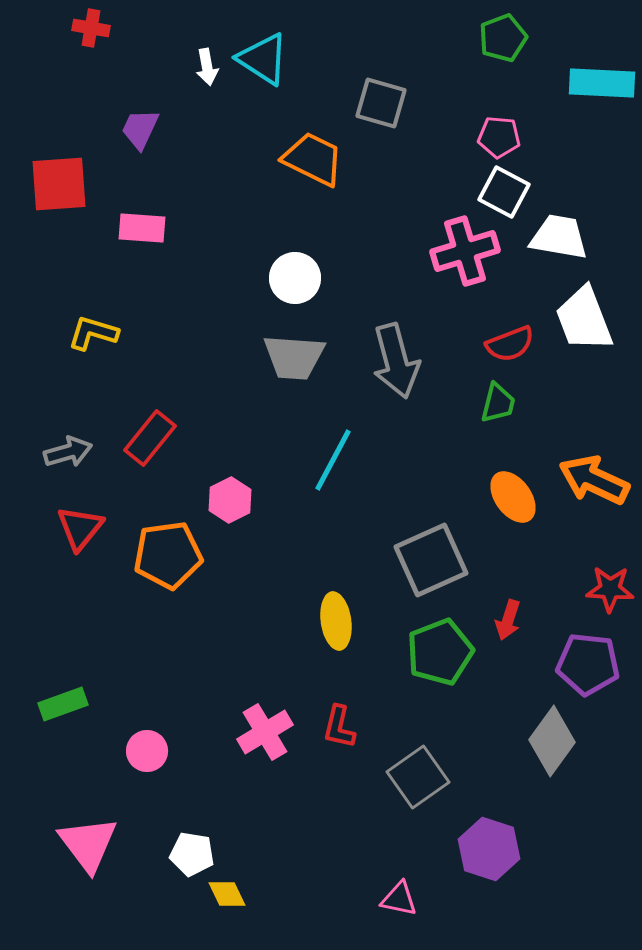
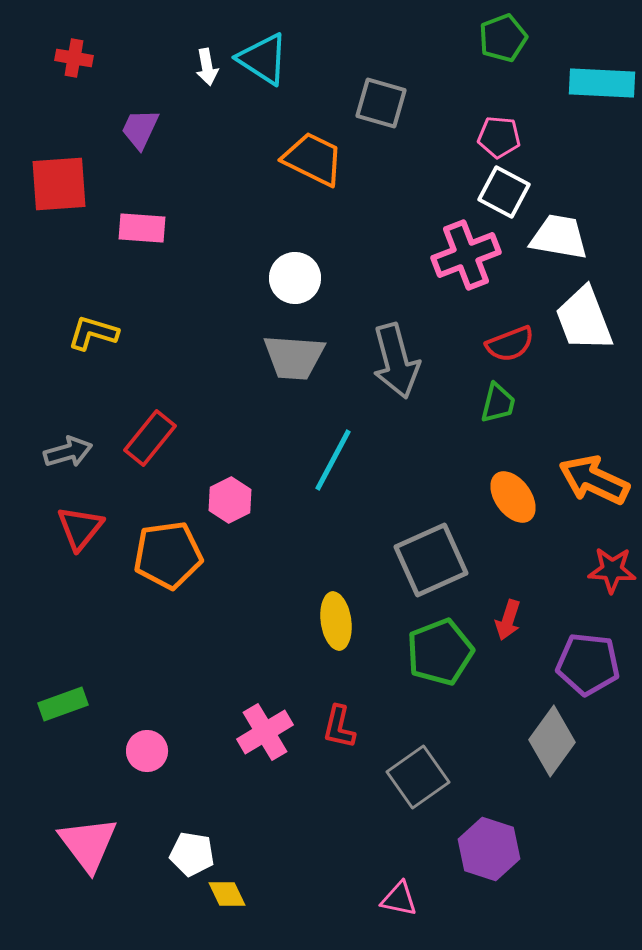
red cross at (91, 28): moved 17 px left, 30 px down
pink cross at (465, 251): moved 1 px right, 4 px down; rotated 4 degrees counterclockwise
red star at (610, 589): moved 2 px right, 19 px up
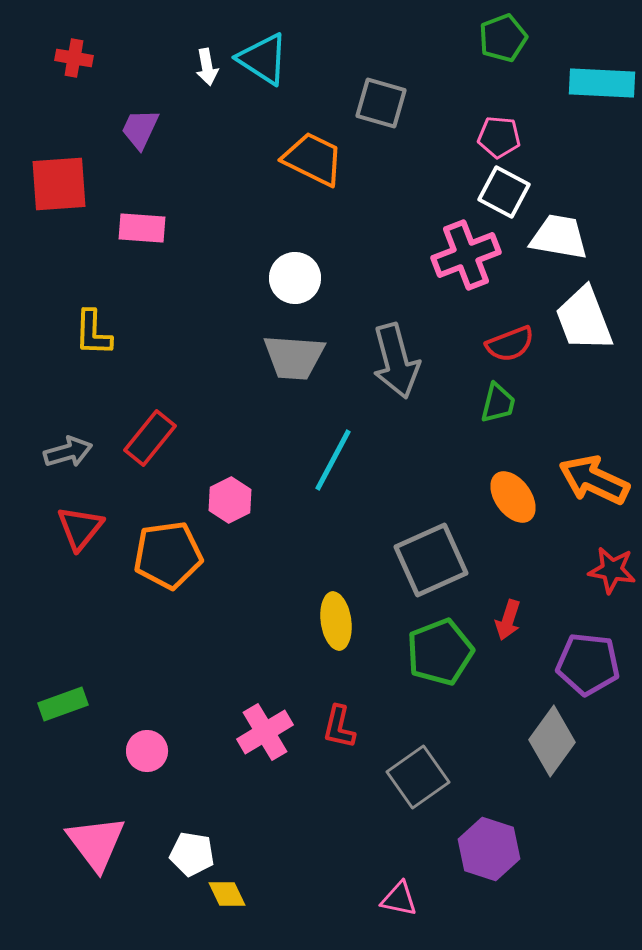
yellow L-shape at (93, 333): rotated 105 degrees counterclockwise
red star at (612, 570): rotated 6 degrees clockwise
pink triangle at (88, 844): moved 8 px right, 1 px up
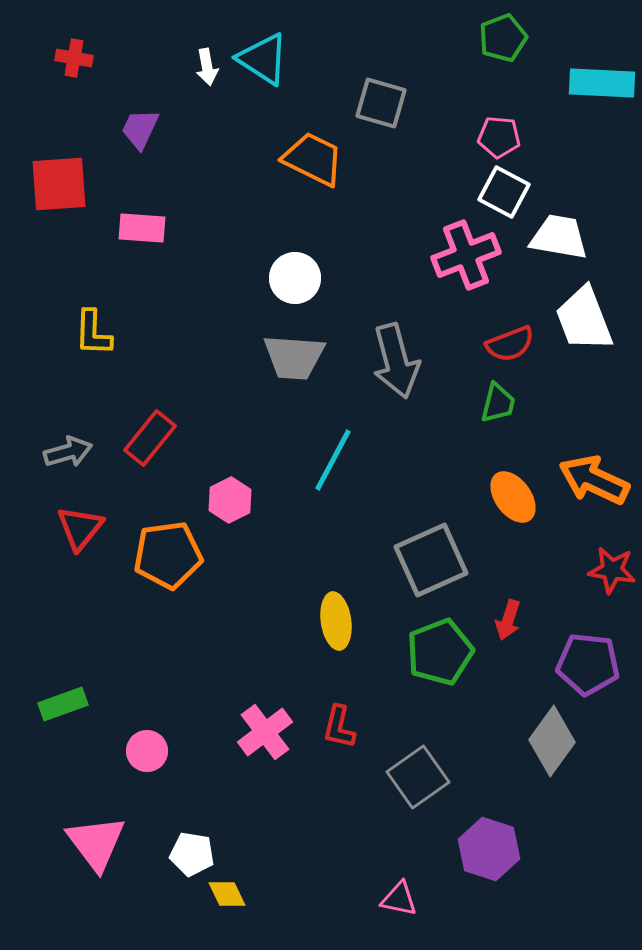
pink cross at (265, 732): rotated 6 degrees counterclockwise
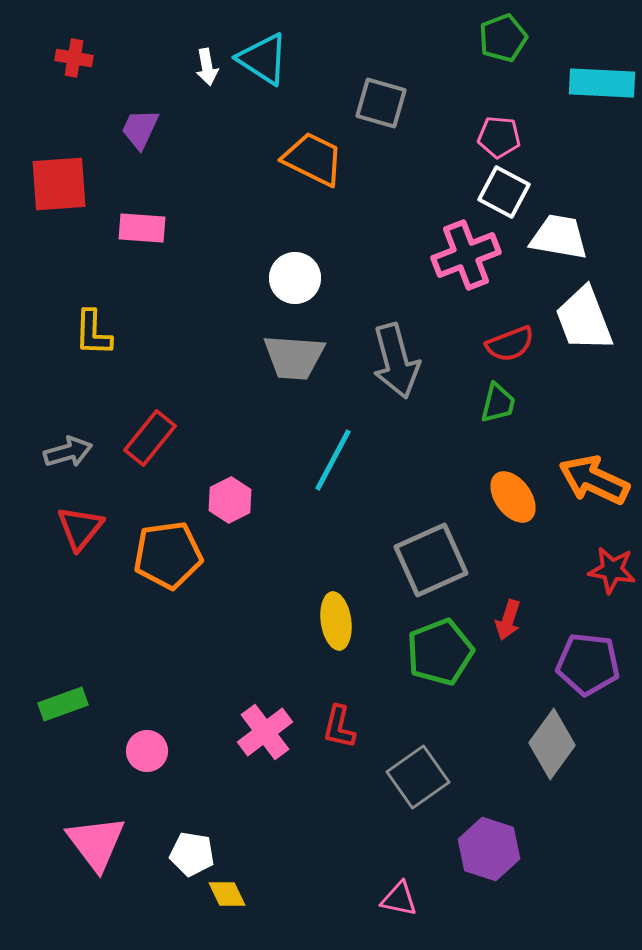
gray diamond at (552, 741): moved 3 px down
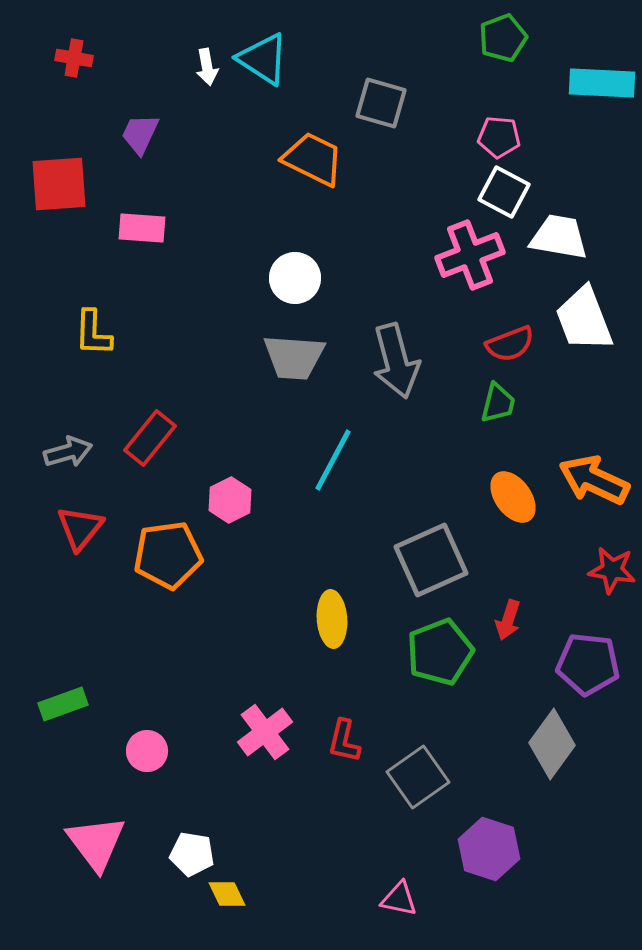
purple trapezoid at (140, 129): moved 5 px down
pink cross at (466, 255): moved 4 px right
yellow ellipse at (336, 621): moved 4 px left, 2 px up; rotated 4 degrees clockwise
red L-shape at (339, 727): moved 5 px right, 14 px down
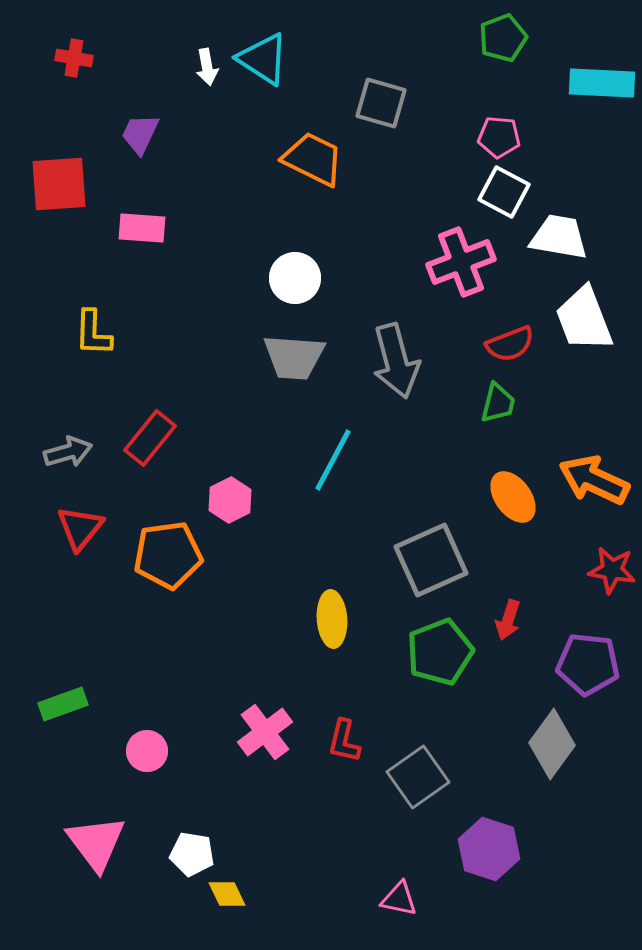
pink cross at (470, 255): moved 9 px left, 7 px down
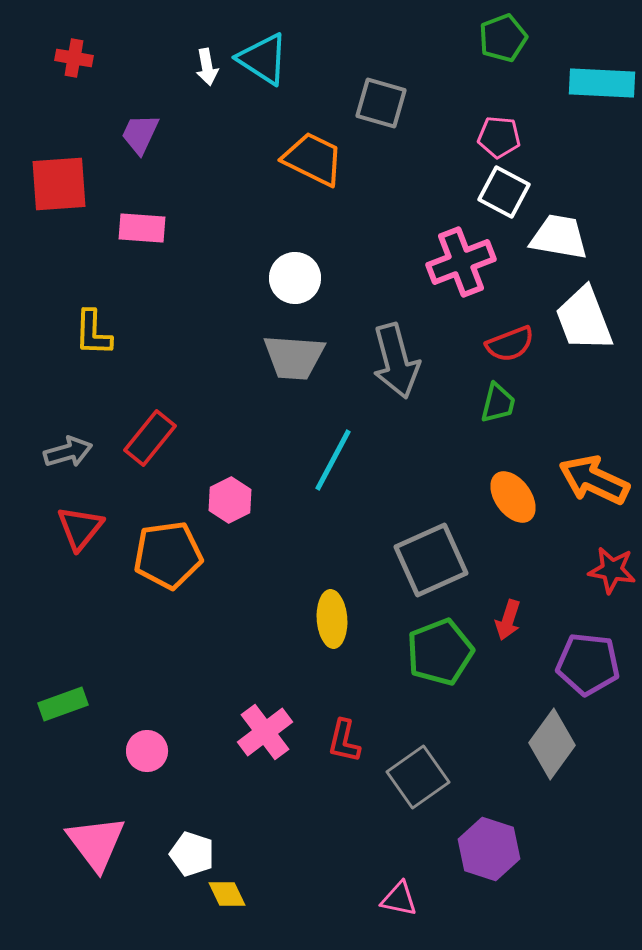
white pentagon at (192, 854): rotated 9 degrees clockwise
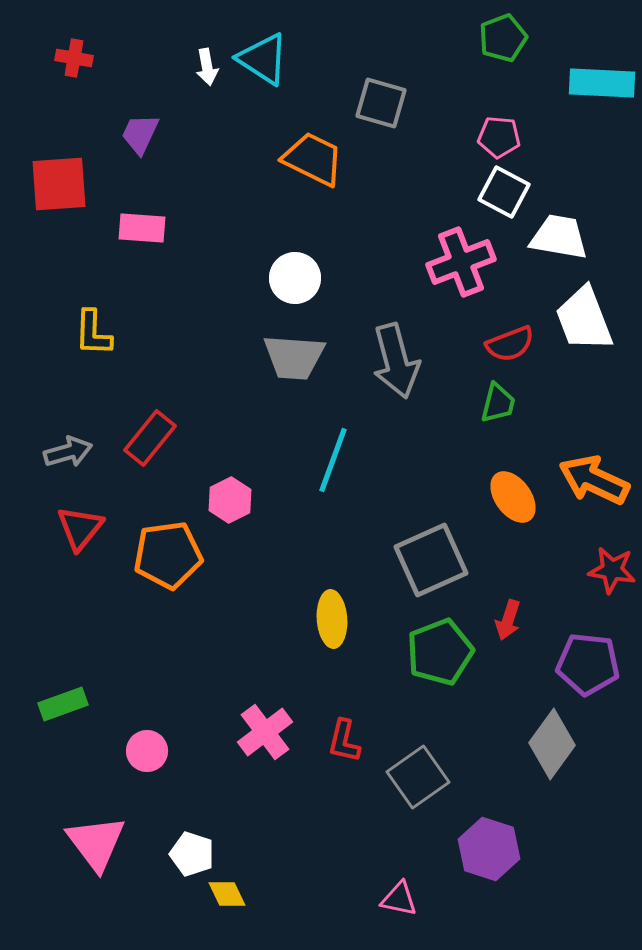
cyan line at (333, 460): rotated 8 degrees counterclockwise
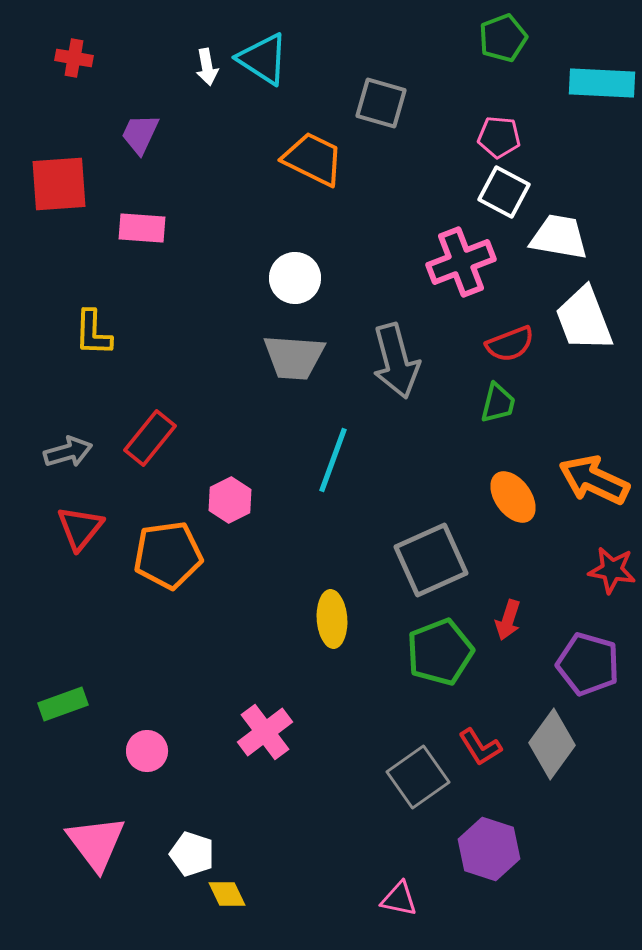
purple pentagon at (588, 664): rotated 10 degrees clockwise
red L-shape at (344, 741): moved 136 px right, 6 px down; rotated 45 degrees counterclockwise
